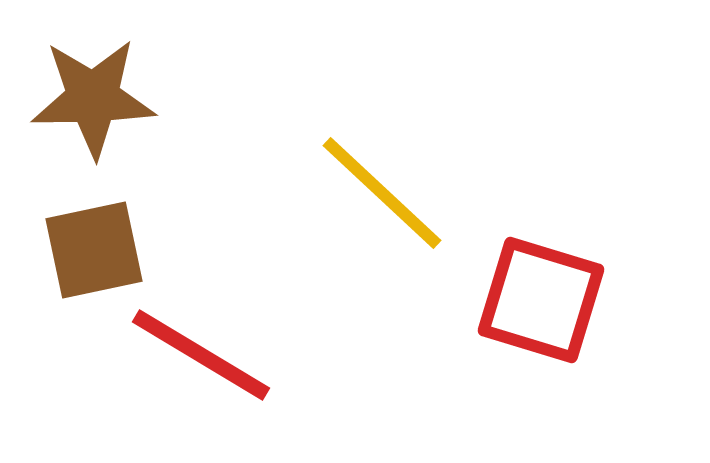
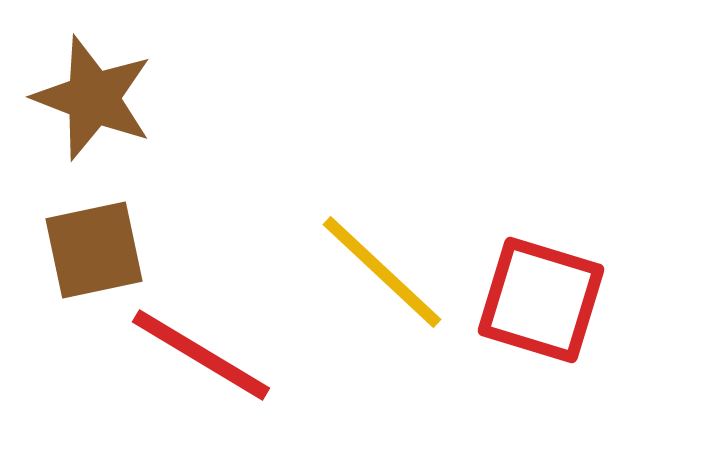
brown star: rotated 22 degrees clockwise
yellow line: moved 79 px down
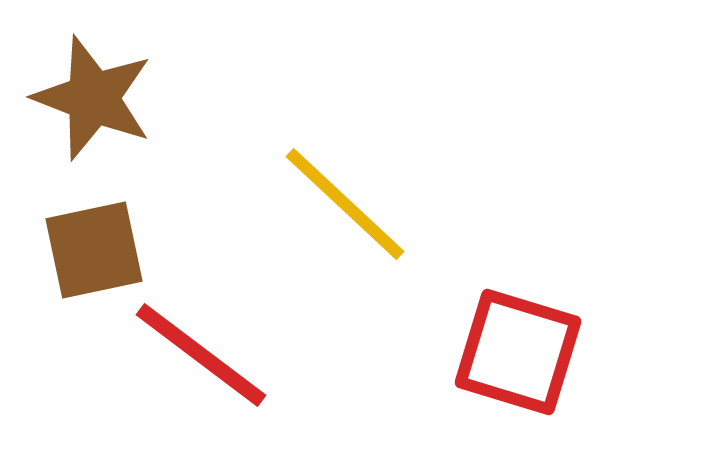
yellow line: moved 37 px left, 68 px up
red square: moved 23 px left, 52 px down
red line: rotated 6 degrees clockwise
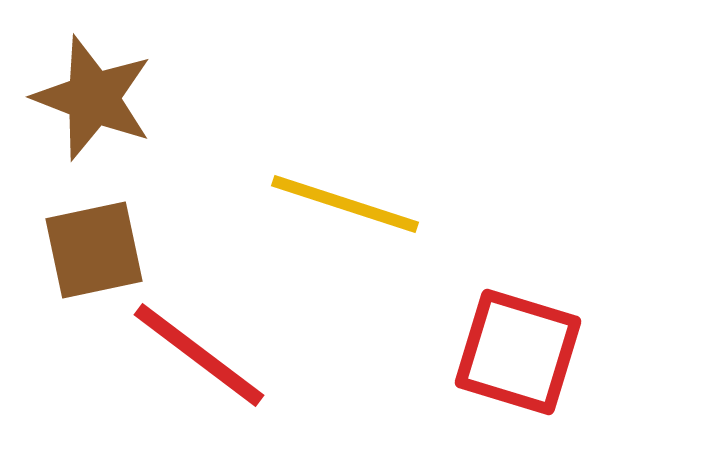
yellow line: rotated 25 degrees counterclockwise
red line: moved 2 px left
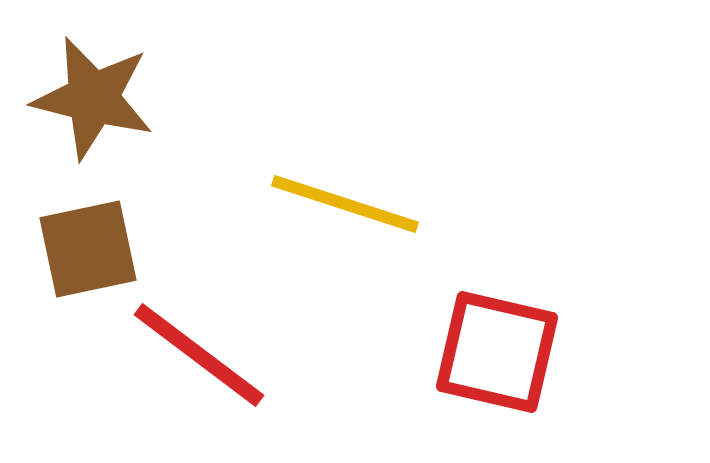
brown star: rotated 7 degrees counterclockwise
brown square: moved 6 px left, 1 px up
red square: moved 21 px left; rotated 4 degrees counterclockwise
